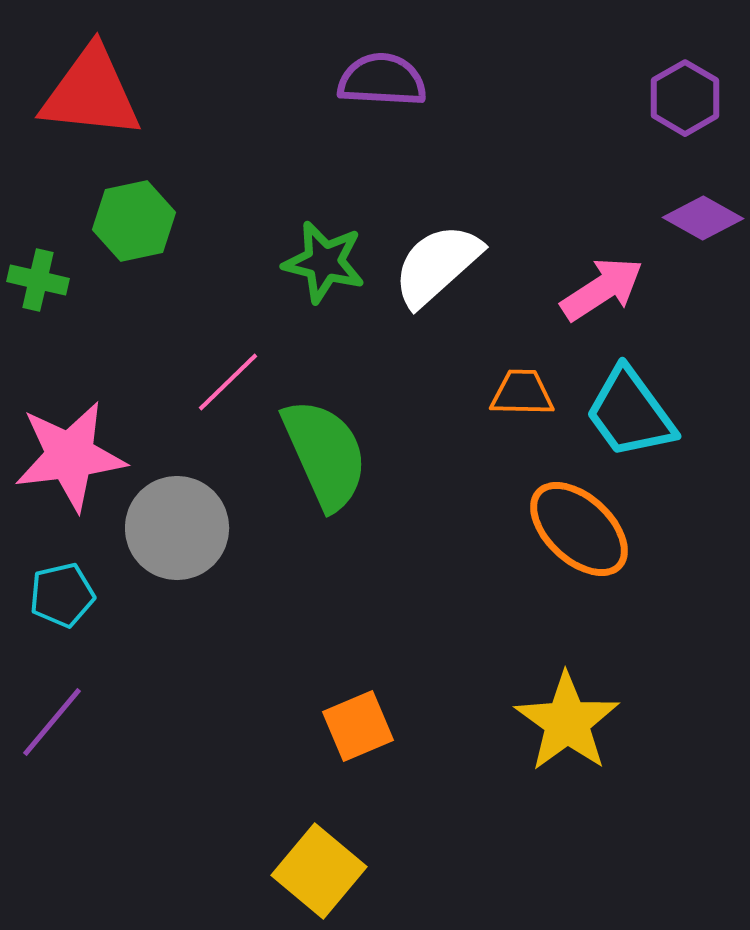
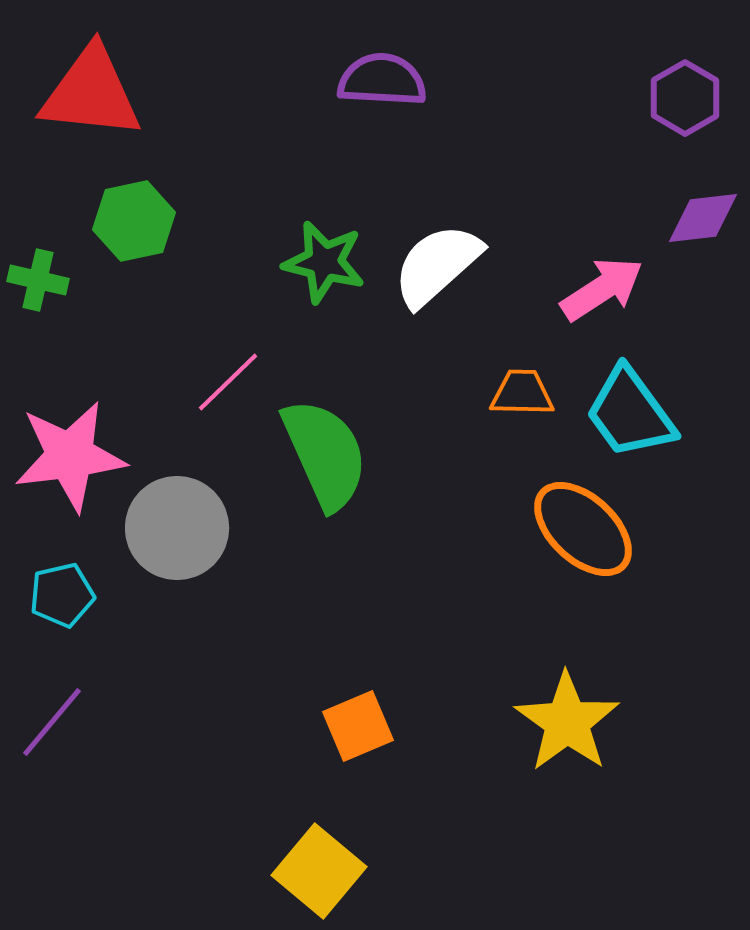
purple diamond: rotated 36 degrees counterclockwise
orange ellipse: moved 4 px right
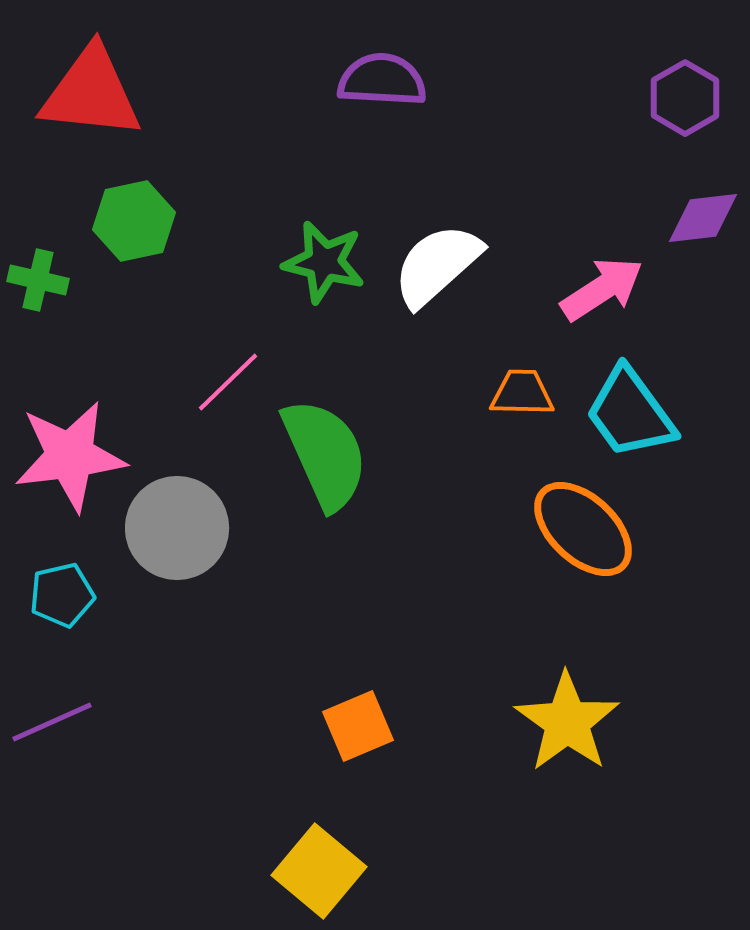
purple line: rotated 26 degrees clockwise
